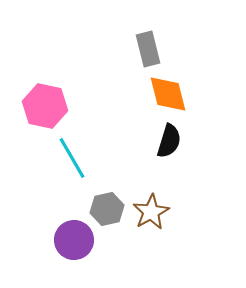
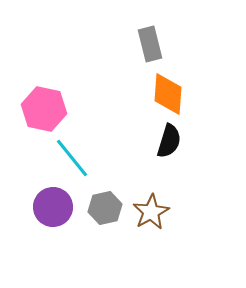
gray rectangle: moved 2 px right, 5 px up
orange diamond: rotated 18 degrees clockwise
pink hexagon: moved 1 px left, 3 px down
cyan line: rotated 9 degrees counterclockwise
gray hexagon: moved 2 px left, 1 px up
purple circle: moved 21 px left, 33 px up
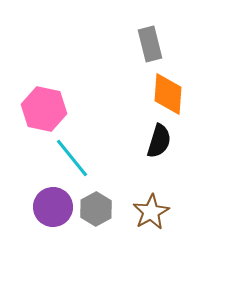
black semicircle: moved 10 px left
gray hexagon: moved 9 px left, 1 px down; rotated 16 degrees counterclockwise
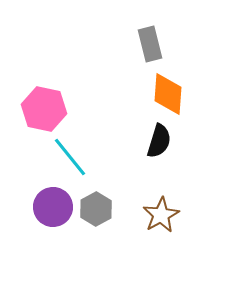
cyan line: moved 2 px left, 1 px up
brown star: moved 10 px right, 3 px down
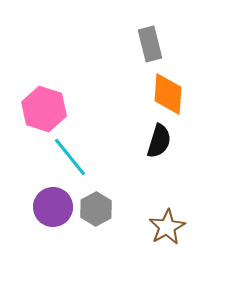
pink hexagon: rotated 6 degrees clockwise
brown star: moved 6 px right, 12 px down
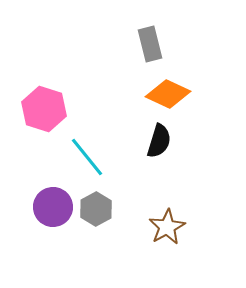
orange diamond: rotated 69 degrees counterclockwise
cyan line: moved 17 px right
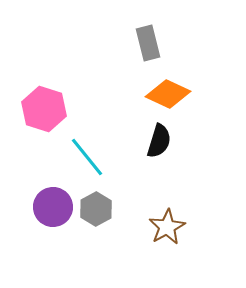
gray rectangle: moved 2 px left, 1 px up
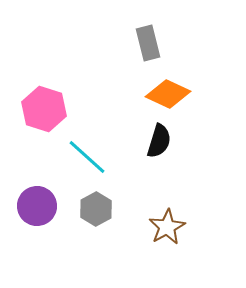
cyan line: rotated 9 degrees counterclockwise
purple circle: moved 16 px left, 1 px up
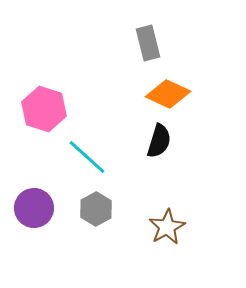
purple circle: moved 3 px left, 2 px down
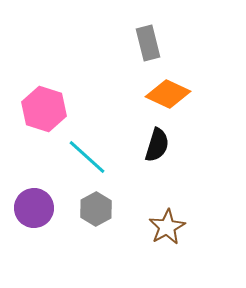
black semicircle: moved 2 px left, 4 px down
